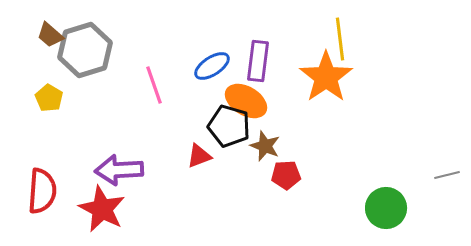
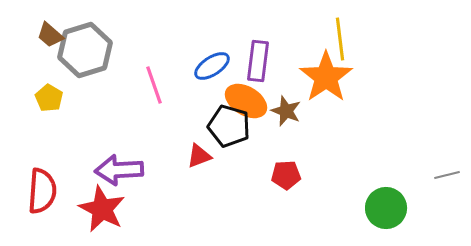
brown star: moved 21 px right, 35 px up
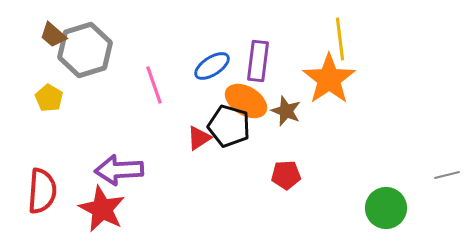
brown trapezoid: moved 3 px right
orange star: moved 3 px right, 2 px down
red triangle: moved 18 px up; rotated 12 degrees counterclockwise
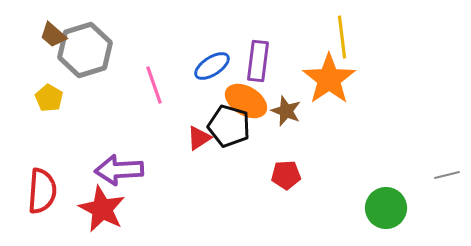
yellow line: moved 2 px right, 2 px up
